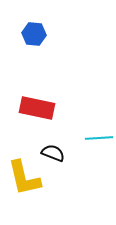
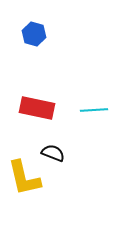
blue hexagon: rotated 10 degrees clockwise
cyan line: moved 5 px left, 28 px up
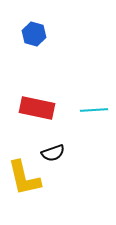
black semicircle: rotated 140 degrees clockwise
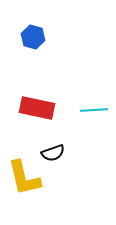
blue hexagon: moved 1 px left, 3 px down
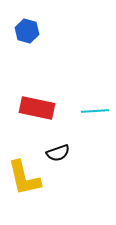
blue hexagon: moved 6 px left, 6 px up
cyan line: moved 1 px right, 1 px down
black semicircle: moved 5 px right
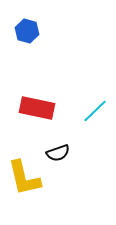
cyan line: rotated 40 degrees counterclockwise
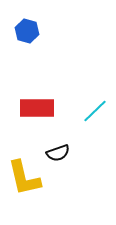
red rectangle: rotated 12 degrees counterclockwise
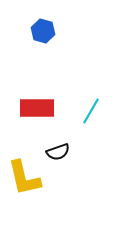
blue hexagon: moved 16 px right
cyan line: moved 4 px left; rotated 16 degrees counterclockwise
black semicircle: moved 1 px up
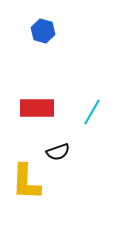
cyan line: moved 1 px right, 1 px down
yellow L-shape: moved 2 px right, 4 px down; rotated 15 degrees clockwise
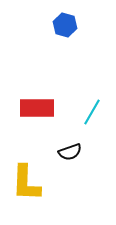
blue hexagon: moved 22 px right, 6 px up
black semicircle: moved 12 px right
yellow L-shape: moved 1 px down
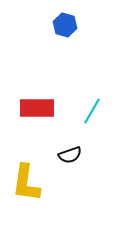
cyan line: moved 1 px up
black semicircle: moved 3 px down
yellow L-shape: rotated 6 degrees clockwise
